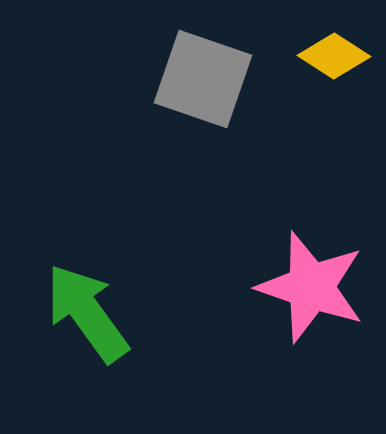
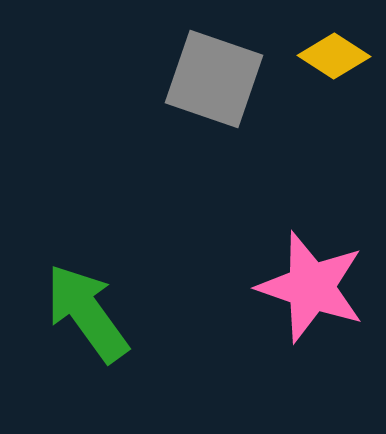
gray square: moved 11 px right
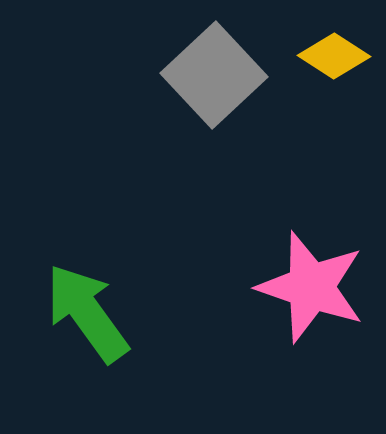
gray square: moved 4 px up; rotated 28 degrees clockwise
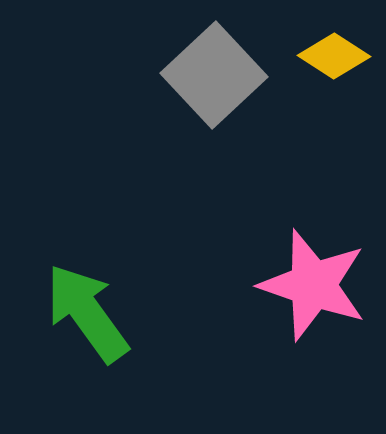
pink star: moved 2 px right, 2 px up
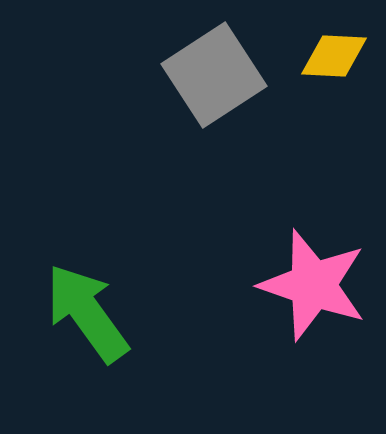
yellow diamond: rotated 30 degrees counterclockwise
gray square: rotated 10 degrees clockwise
